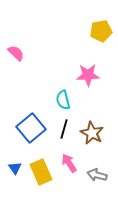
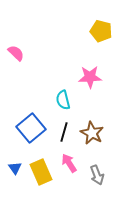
yellow pentagon: rotated 25 degrees clockwise
pink star: moved 2 px right, 2 px down
black line: moved 3 px down
gray arrow: rotated 126 degrees counterclockwise
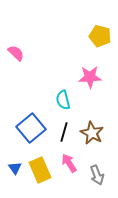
yellow pentagon: moved 1 px left, 5 px down
yellow rectangle: moved 1 px left, 2 px up
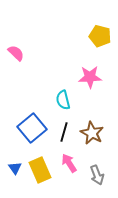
blue square: moved 1 px right
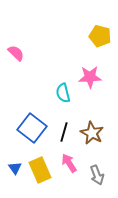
cyan semicircle: moved 7 px up
blue square: rotated 12 degrees counterclockwise
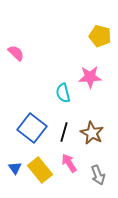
yellow rectangle: rotated 15 degrees counterclockwise
gray arrow: moved 1 px right
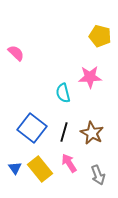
yellow rectangle: moved 1 px up
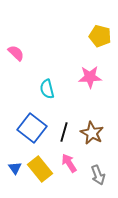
cyan semicircle: moved 16 px left, 4 px up
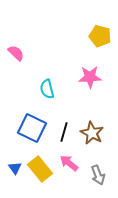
blue square: rotated 12 degrees counterclockwise
pink arrow: rotated 18 degrees counterclockwise
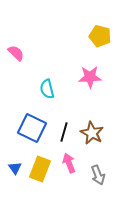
pink arrow: rotated 30 degrees clockwise
yellow rectangle: rotated 60 degrees clockwise
